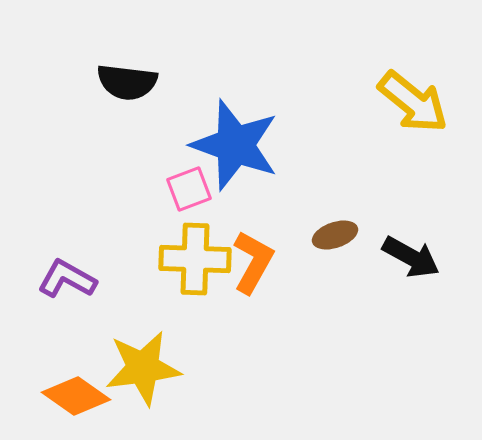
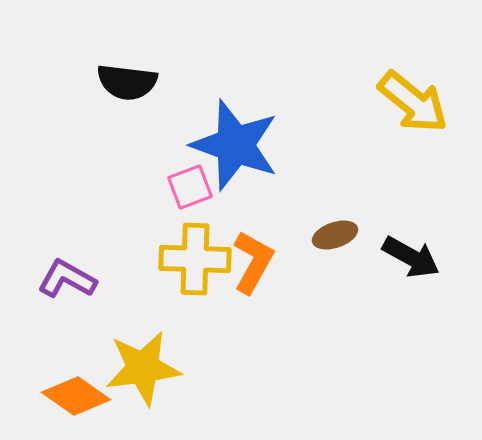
pink square: moved 1 px right, 2 px up
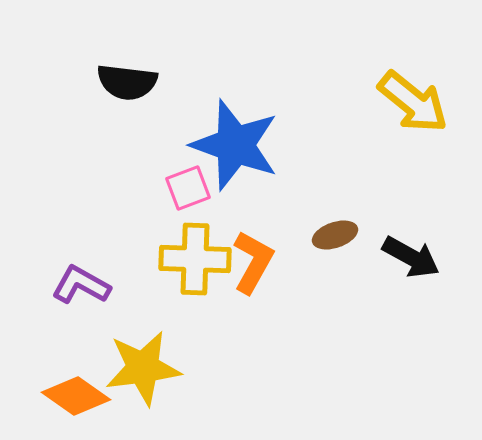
pink square: moved 2 px left, 1 px down
purple L-shape: moved 14 px right, 6 px down
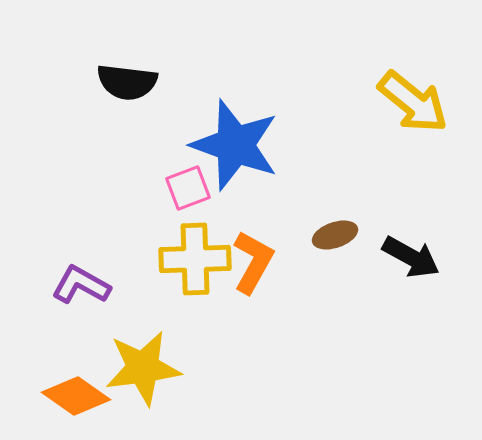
yellow cross: rotated 4 degrees counterclockwise
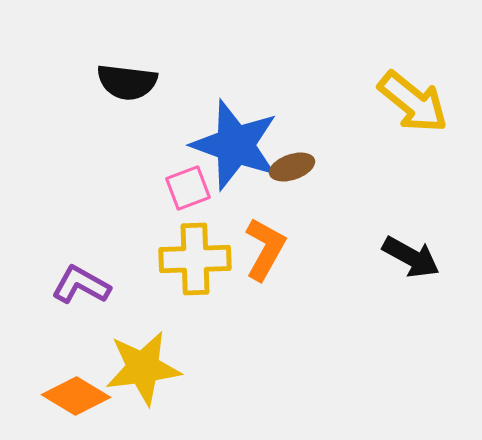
brown ellipse: moved 43 px left, 68 px up
orange L-shape: moved 12 px right, 13 px up
orange diamond: rotated 4 degrees counterclockwise
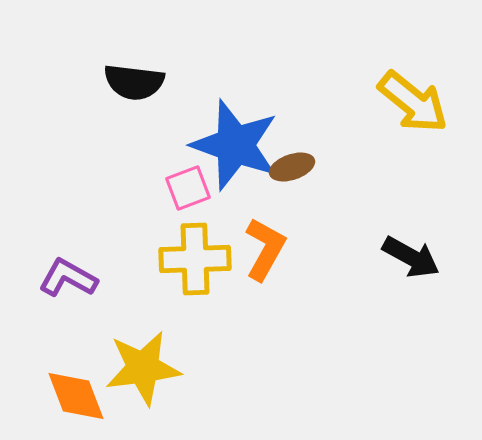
black semicircle: moved 7 px right
purple L-shape: moved 13 px left, 7 px up
orange diamond: rotated 38 degrees clockwise
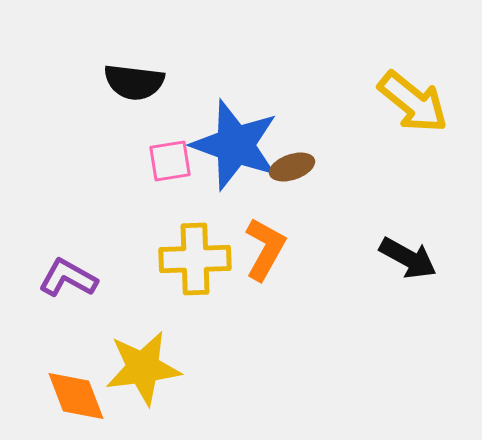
pink square: moved 18 px left, 27 px up; rotated 12 degrees clockwise
black arrow: moved 3 px left, 1 px down
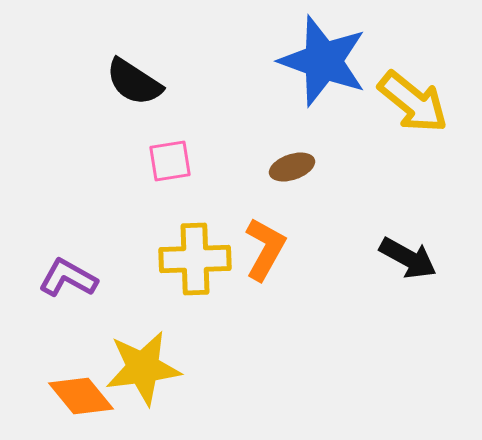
black semicircle: rotated 26 degrees clockwise
blue star: moved 88 px right, 84 px up
orange diamond: moved 5 px right; rotated 18 degrees counterclockwise
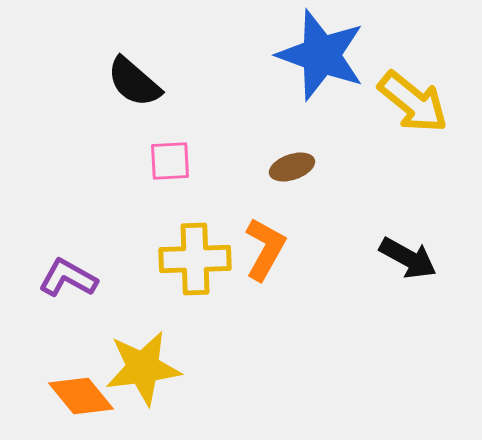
blue star: moved 2 px left, 6 px up
black semicircle: rotated 8 degrees clockwise
pink square: rotated 6 degrees clockwise
